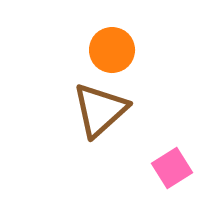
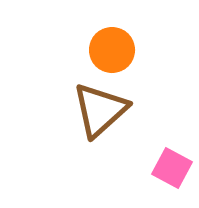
pink square: rotated 30 degrees counterclockwise
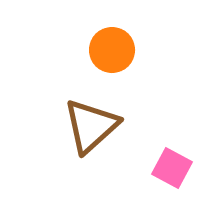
brown triangle: moved 9 px left, 16 px down
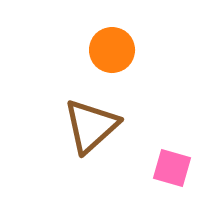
pink square: rotated 12 degrees counterclockwise
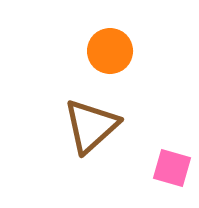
orange circle: moved 2 px left, 1 px down
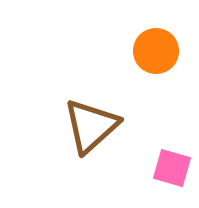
orange circle: moved 46 px right
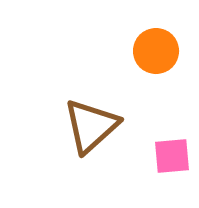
pink square: moved 12 px up; rotated 21 degrees counterclockwise
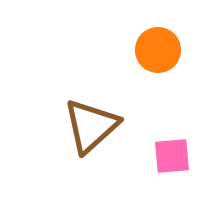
orange circle: moved 2 px right, 1 px up
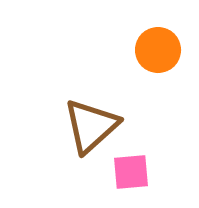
pink square: moved 41 px left, 16 px down
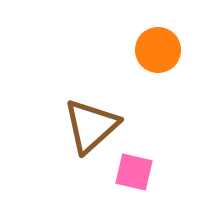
pink square: moved 3 px right; rotated 18 degrees clockwise
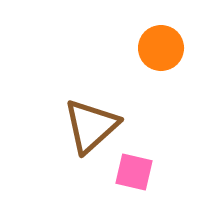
orange circle: moved 3 px right, 2 px up
